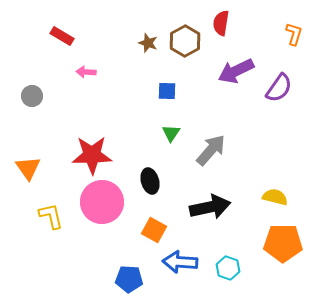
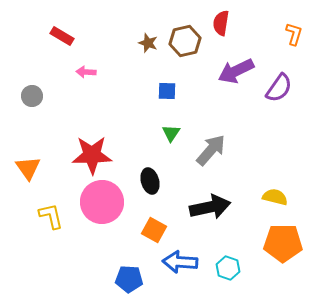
brown hexagon: rotated 16 degrees clockwise
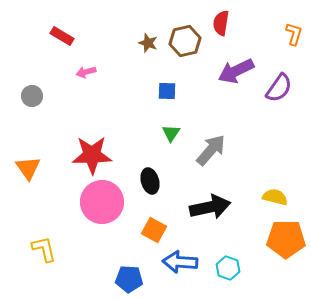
pink arrow: rotated 18 degrees counterclockwise
yellow L-shape: moved 7 px left, 33 px down
orange pentagon: moved 3 px right, 4 px up
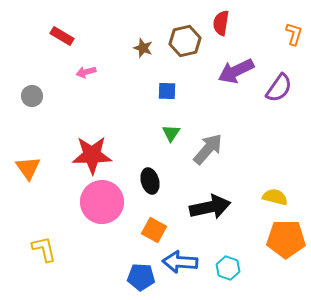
brown star: moved 5 px left, 5 px down
gray arrow: moved 3 px left, 1 px up
blue pentagon: moved 12 px right, 2 px up
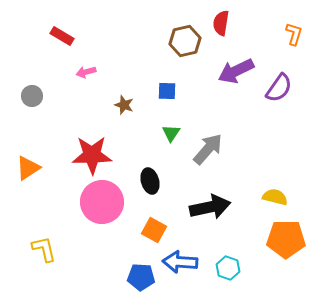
brown star: moved 19 px left, 57 px down
orange triangle: rotated 32 degrees clockwise
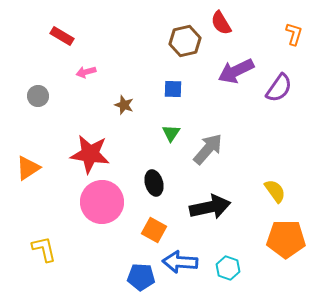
red semicircle: rotated 40 degrees counterclockwise
blue square: moved 6 px right, 2 px up
gray circle: moved 6 px right
red star: moved 2 px left, 1 px up; rotated 9 degrees clockwise
black ellipse: moved 4 px right, 2 px down
yellow semicircle: moved 6 px up; rotated 40 degrees clockwise
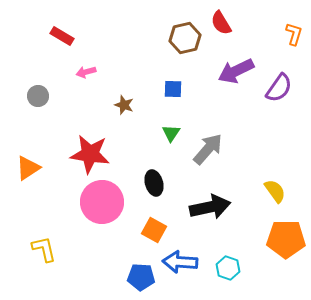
brown hexagon: moved 3 px up
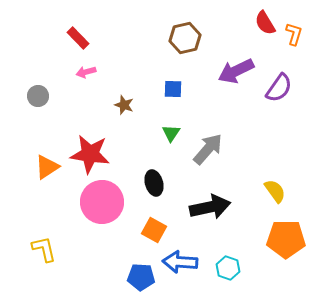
red semicircle: moved 44 px right
red rectangle: moved 16 px right, 2 px down; rotated 15 degrees clockwise
orange triangle: moved 19 px right, 1 px up
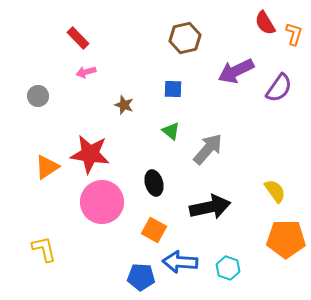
green triangle: moved 2 px up; rotated 24 degrees counterclockwise
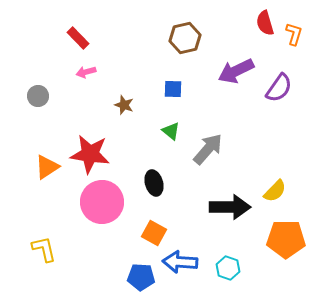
red semicircle: rotated 15 degrees clockwise
yellow semicircle: rotated 80 degrees clockwise
black arrow: moved 20 px right; rotated 12 degrees clockwise
orange square: moved 3 px down
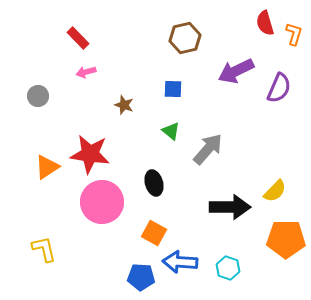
purple semicircle: rotated 12 degrees counterclockwise
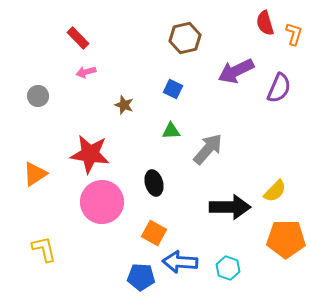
blue square: rotated 24 degrees clockwise
green triangle: rotated 42 degrees counterclockwise
orange triangle: moved 12 px left, 7 px down
